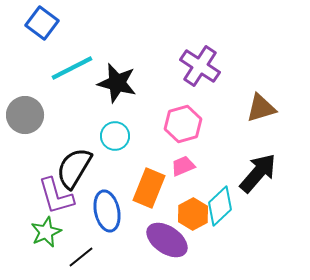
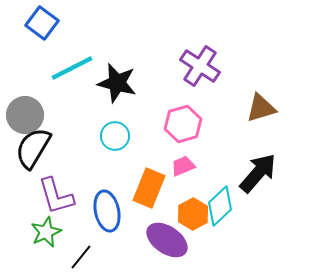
black semicircle: moved 41 px left, 20 px up
black line: rotated 12 degrees counterclockwise
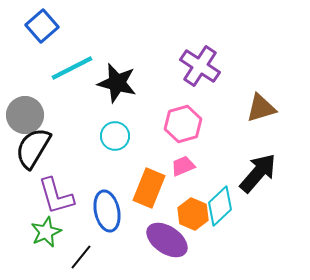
blue square: moved 3 px down; rotated 12 degrees clockwise
orange hexagon: rotated 8 degrees counterclockwise
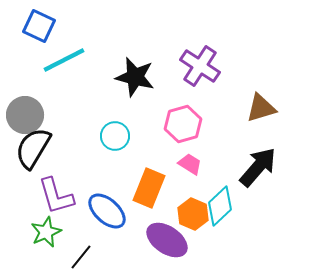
blue square: moved 3 px left; rotated 24 degrees counterclockwise
cyan line: moved 8 px left, 8 px up
black star: moved 18 px right, 6 px up
pink trapezoid: moved 7 px right, 2 px up; rotated 55 degrees clockwise
black arrow: moved 6 px up
blue ellipse: rotated 36 degrees counterclockwise
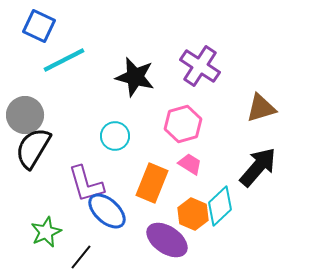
orange rectangle: moved 3 px right, 5 px up
purple L-shape: moved 30 px right, 12 px up
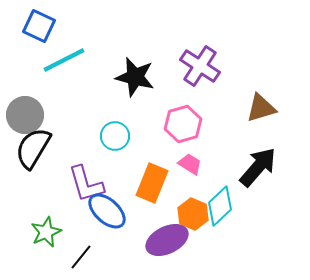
purple ellipse: rotated 60 degrees counterclockwise
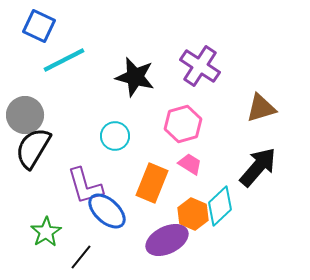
purple L-shape: moved 1 px left, 2 px down
green star: rotated 8 degrees counterclockwise
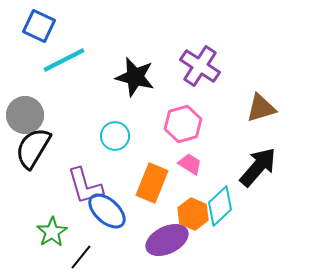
green star: moved 6 px right
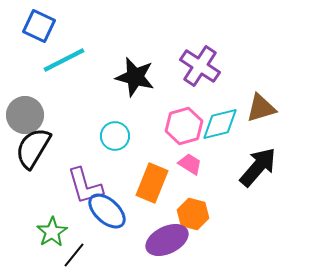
pink hexagon: moved 1 px right, 2 px down
cyan diamond: moved 82 px up; rotated 30 degrees clockwise
orange hexagon: rotated 8 degrees counterclockwise
black line: moved 7 px left, 2 px up
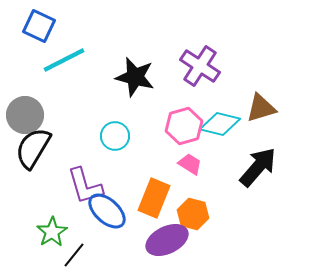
cyan diamond: rotated 27 degrees clockwise
orange rectangle: moved 2 px right, 15 px down
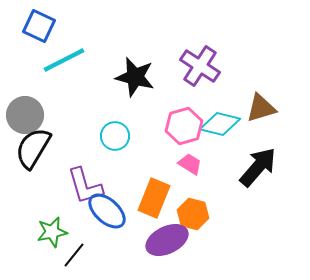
green star: rotated 20 degrees clockwise
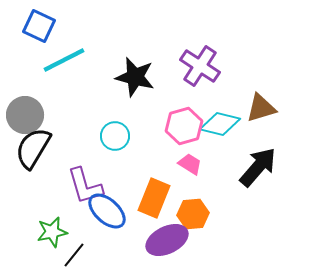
orange hexagon: rotated 20 degrees counterclockwise
